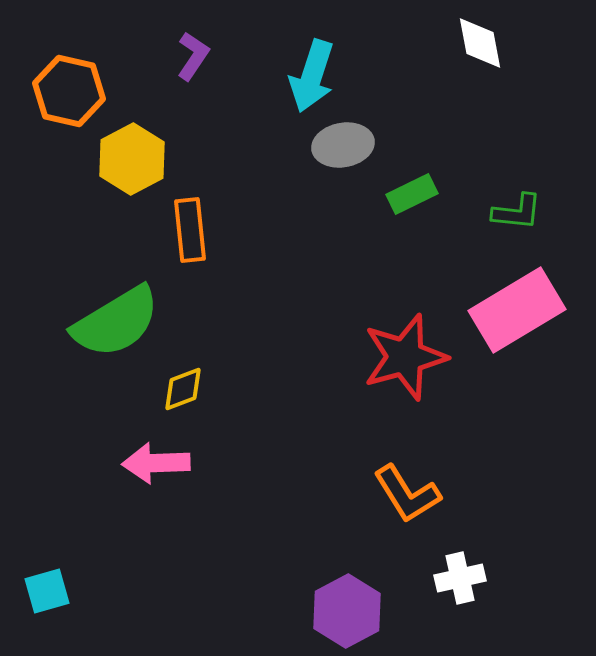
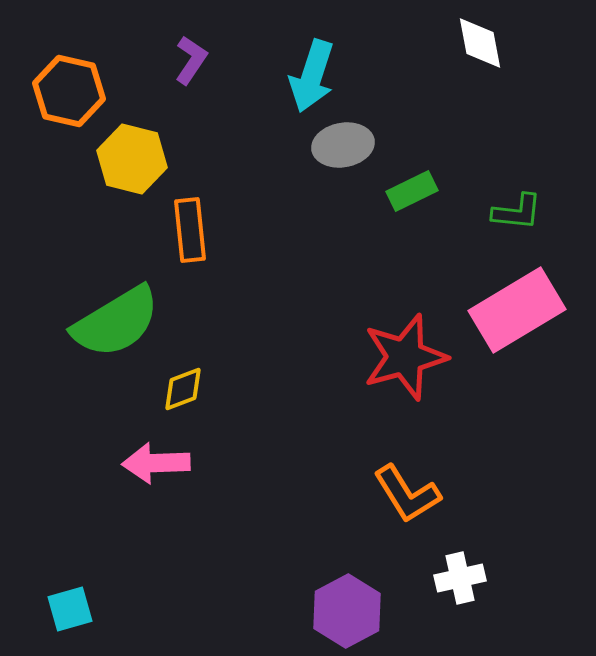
purple L-shape: moved 2 px left, 4 px down
yellow hexagon: rotated 18 degrees counterclockwise
green rectangle: moved 3 px up
cyan square: moved 23 px right, 18 px down
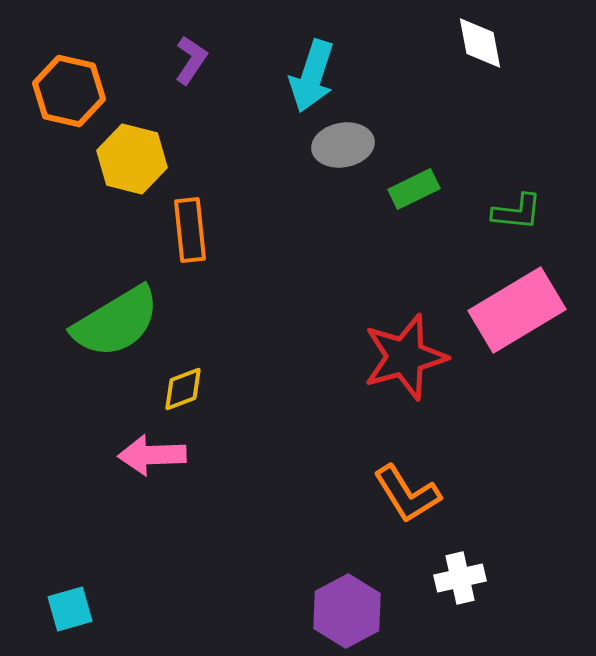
green rectangle: moved 2 px right, 2 px up
pink arrow: moved 4 px left, 8 px up
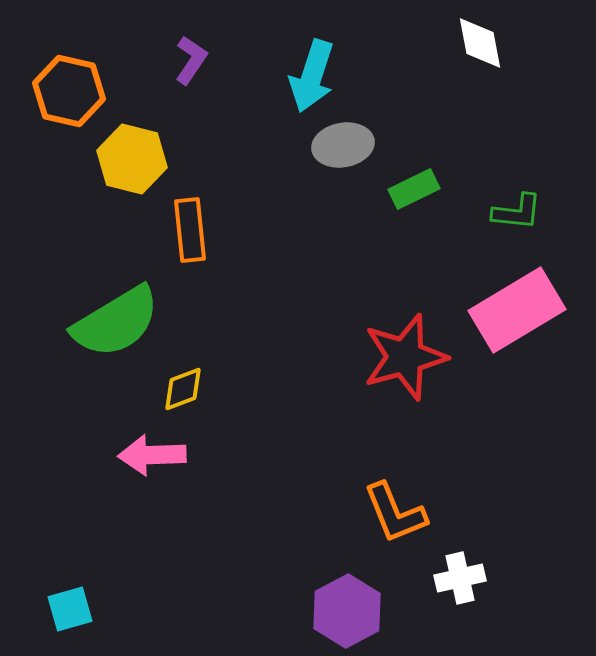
orange L-shape: moved 12 px left, 19 px down; rotated 10 degrees clockwise
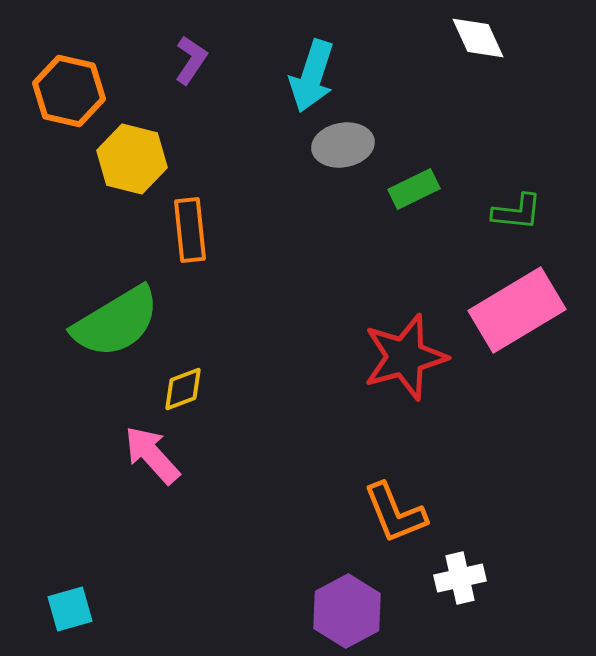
white diamond: moved 2 px left, 5 px up; rotated 14 degrees counterclockwise
pink arrow: rotated 50 degrees clockwise
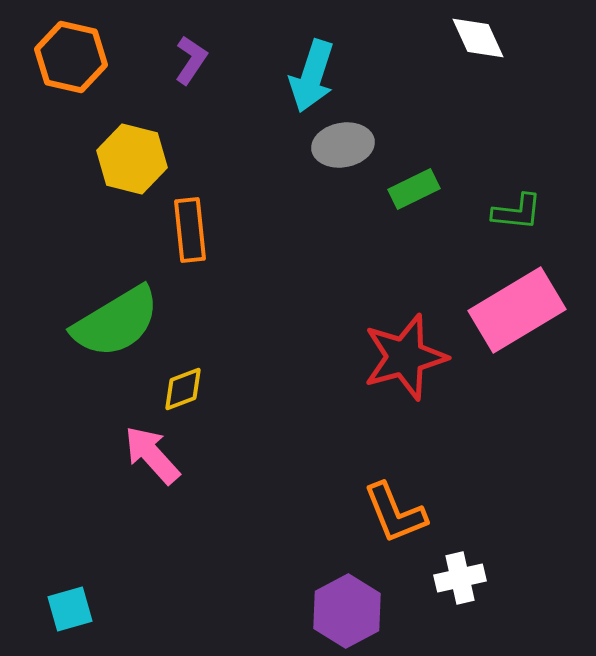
orange hexagon: moved 2 px right, 34 px up
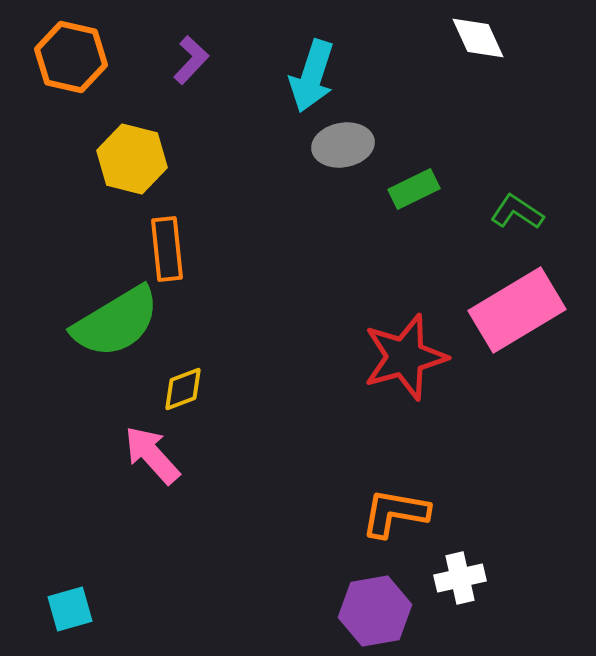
purple L-shape: rotated 9 degrees clockwise
green L-shape: rotated 152 degrees counterclockwise
orange rectangle: moved 23 px left, 19 px down
orange L-shape: rotated 122 degrees clockwise
purple hexagon: moved 28 px right; rotated 18 degrees clockwise
